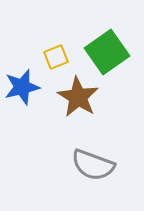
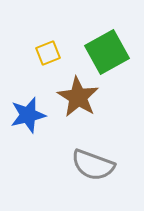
green square: rotated 6 degrees clockwise
yellow square: moved 8 px left, 4 px up
blue star: moved 6 px right, 28 px down
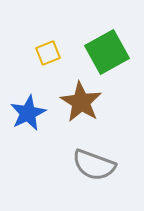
brown star: moved 3 px right, 5 px down
blue star: moved 2 px up; rotated 12 degrees counterclockwise
gray semicircle: moved 1 px right
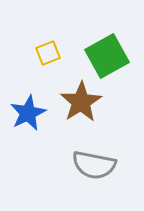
green square: moved 4 px down
brown star: rotated 9 degrees clockwise
gray semicircle: rotated 9 degrees counterclockwise
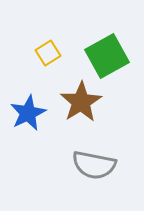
yellow square: rotated 10 degrees counterclockwise
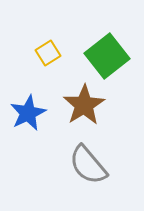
green square: rotated 9 degrees counterclockwise
brown star: moved 3 px right, 3 px down
gray semicircle: moved 6 px left; rotated 39 degrees clockwise
